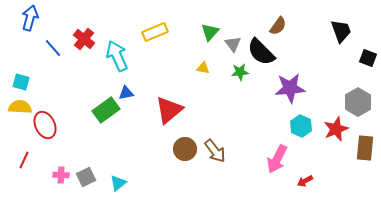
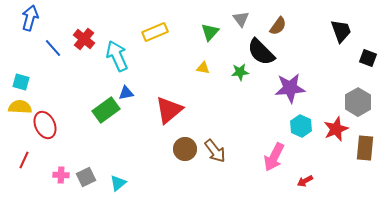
gray triangle: moved 8 px right, 25 px up
pink arrow: moved 3 px left, 2 px up
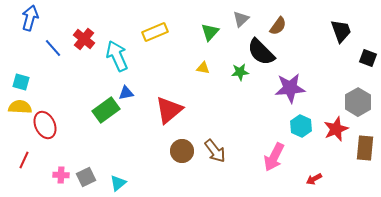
gray triangle: rotated 24 degrees clockwise
brown circle: moved 3 px left, 2 px down
red arrow: moved 9 px right, 2 px up
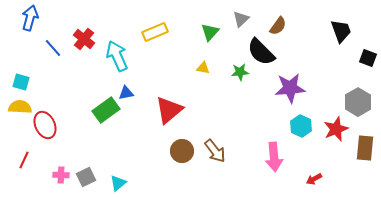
pink arrow: rotated 32 degrees counterclockwise
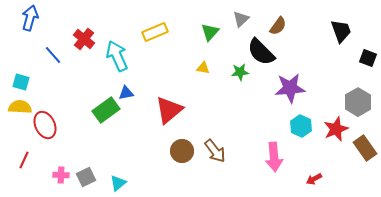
blue line: moved 7 px down
brown rectangle: rotated 40 degrees counterclockwise
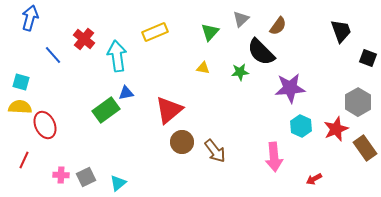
cyan arrow: rotated 16 degrees clockwise
brown circle: moved 9 px up
